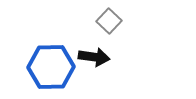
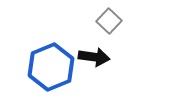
blue hexagon: rotated 21 degrees counterclockwise
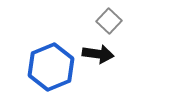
black arrow: moved 4 px right, 3 px up
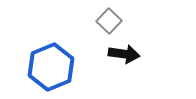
black arrow: moved 26 px right
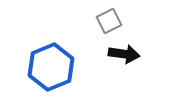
gray square: rotated 20 degrees clockwise
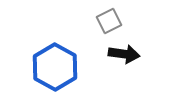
blue hexagon: moved 4 px right; rotated 9 degrees counterclockwise
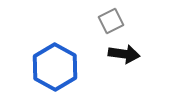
gray square: moved 2 px right
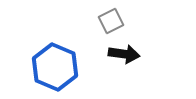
blue hexagon: rotated 6 degrees counterclockwise
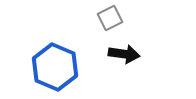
gray square: moved 1 px left, 3 px up
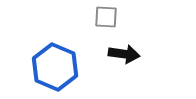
gray square: moved 4 px left, 1 px up; rotated 30 degrees clockwise
